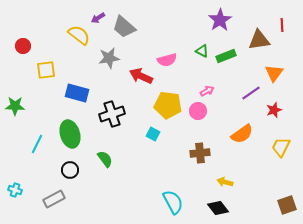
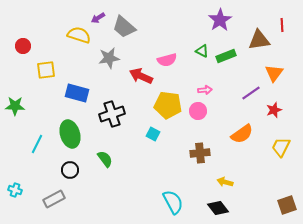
yellow semicircle: rotated 20 degrees counterclockwise
pink arrow: moved 2 px left, 1 px up; rotated 24 degrees clockwise
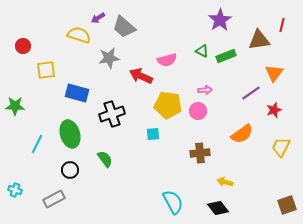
red line: rotated 16 degrees clockwise
cyan square: rotated 32 degrees counterclockwise
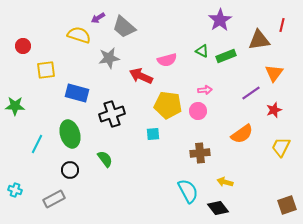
cyan semicircle: moved 15 px right, 11 px up
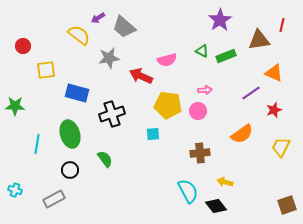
yellow semicircle: rotated 20 degrees clockwise
orange triangle: rotated 42 degrees counterclockwise
cyan line: rotated 18 degrees counterclockwise
black diamond: moved 2 px left, 2 px up
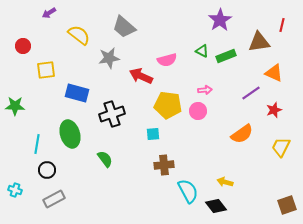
purple arrow: moved 49 px left, 5 px up
brown triangle: moved 2 px down
brown cross: moved 36 px left, 12 px down
black circle: moved 23 px left
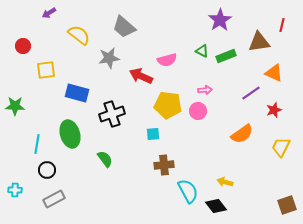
cyan cross: rotated 16 degrees counterclockwise
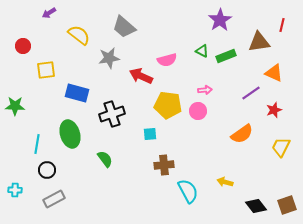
cyan square: moved 3 px left
black diamond: moved 40 px right
